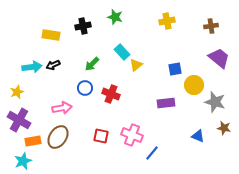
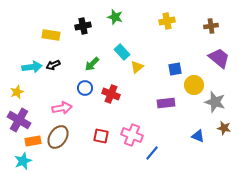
yellow triangle: moved 1 px right, 2 px down
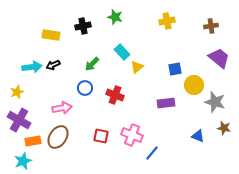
red cross: moved 4 px right, 1 px down
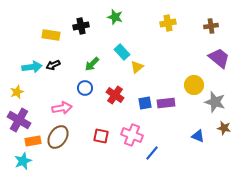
yellow cross: moved 1 px right, 2 px down
black cross: moved 2 px left
blue square: moved 30 px left, 34 px down
red cross: rotated 12 degrees clockwise
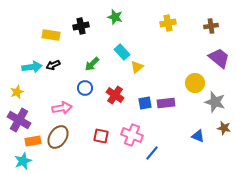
yellow circle: moved 1 px right, 2 px up
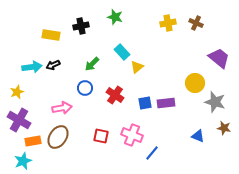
brown cross: moved 15 px left, 3 px up; rotated 32 degrees clockwise
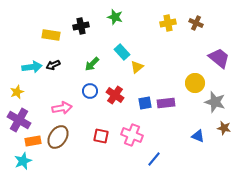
blue circle: moved 5 px right, 3 px down
blue line: moved 2 px right, 6 px down
